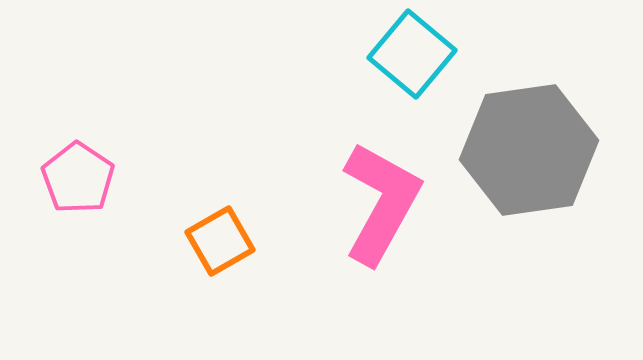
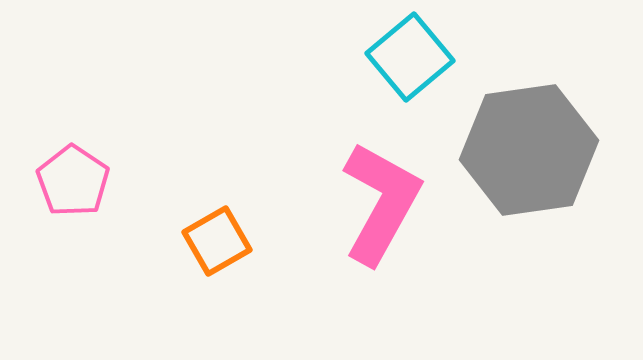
cyan square: moved 2 px left, 3 px down; rotated 10 degrees clockwise
pink pentagon: moved 5 px left, 3 px down
orange square: moved 3 px left
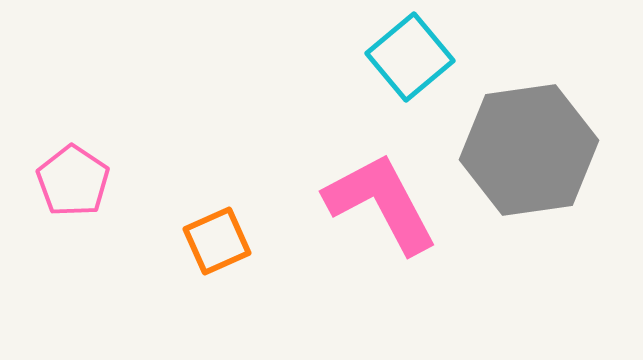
pink L-shape: rotated 57 degrees counterclockwise
orange square: rotated 6 degrees clockwise
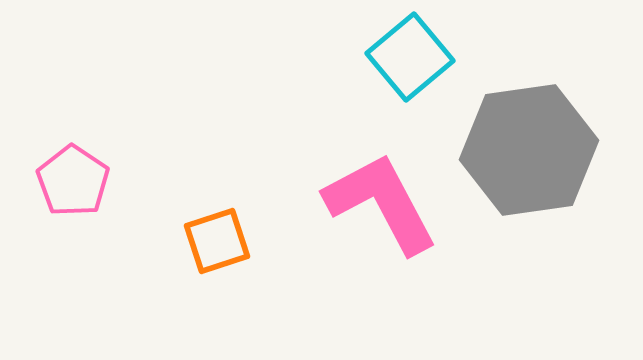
orange square: rotated 6 degrees clockwise
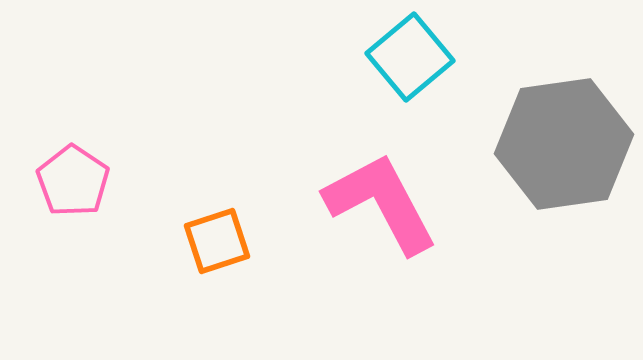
gray hexagon: moved 35 px right, 6 px up
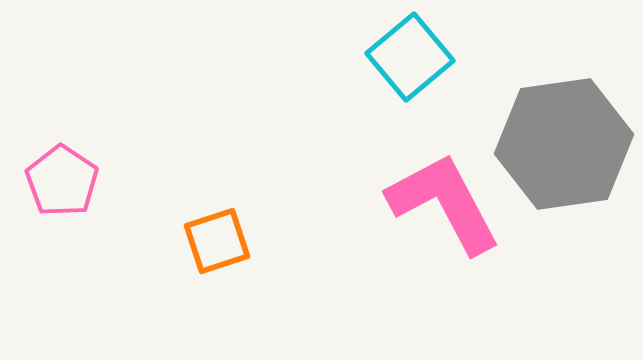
pink pentagon: moved 11 px left
pink L-shape: moved 63 px right
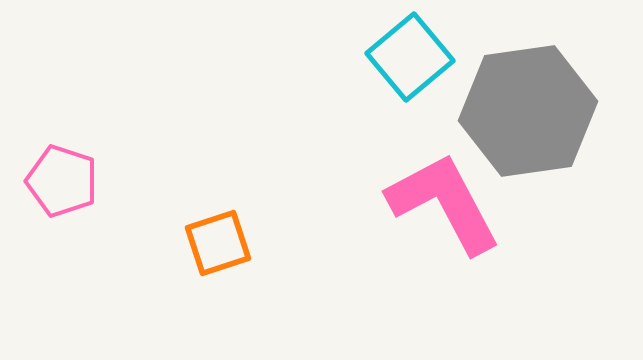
gray hexagon: moved 36 px left, 33 px up
pink pentagon: rotated 16 degrees counterclockwise
orange square: moved 1 px right, 2 px down
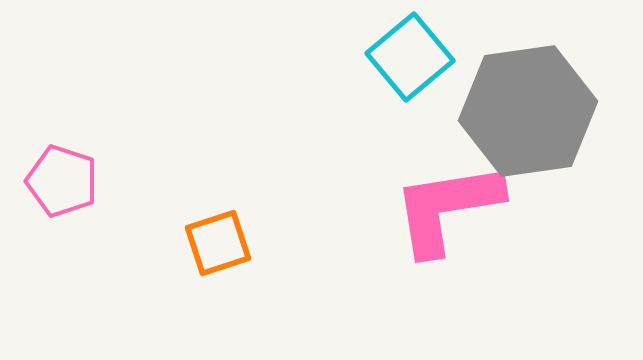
pink L-shape: moved 3 px right, 5 px down; rotated 71 degrees counterclockwise
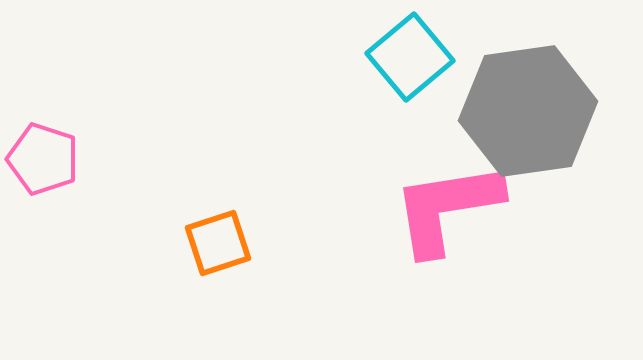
pink pentagon: moved 19 px left, 22 px up
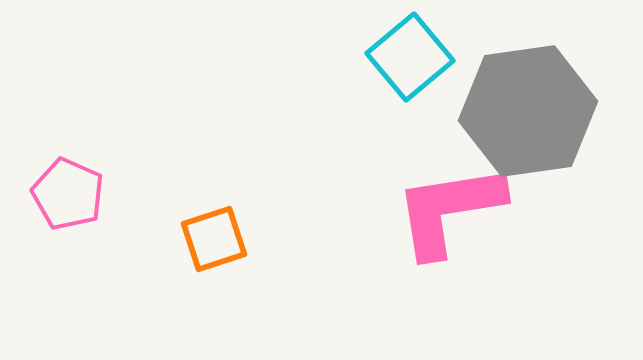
pink pentagon: moved 25 px right, 35 px down; rotated 6 degrees clockwise
pink L-shape: moved 2 px right, 2 px down
orange square: moved 4 px left, 4 px up
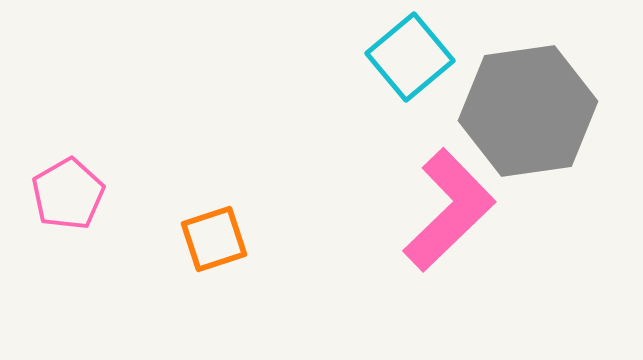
pink pentagon: rotated 18 degrees clockwise
pink L-shape: rotated 145 degrees clockwise
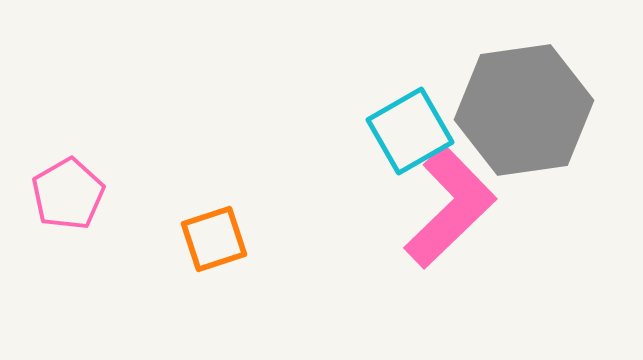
cyan square: moved 74 px down; rotated 10 degrees clockwise
gray hexagon: moved 4 px left, 1 px up
pink L-shape: moved 1 px right, 3 px up
